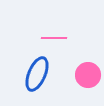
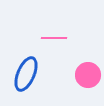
blue ellipse: moved 11 px left
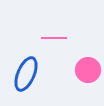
pink circle: moved 5 px up
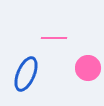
pink circle: moved 2 px up
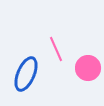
pink line: moved 2 px right, 11 px down; rotated 65 degrees clockwise
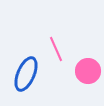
pink circle: moved 3 px down
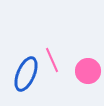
pink line: moved 4 px left, 11 px down
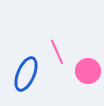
pink line: moved 5 px right, 8 px up
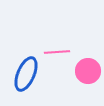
pink line: rotated 70 degrees counterclockwise
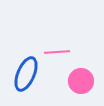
pink circle: moved 7 px left, 10 px down
